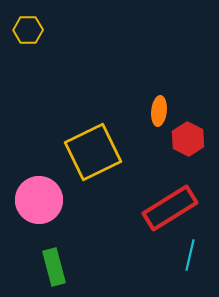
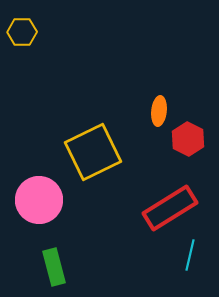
yellow hexagon: moved 6 px left, 2 px down
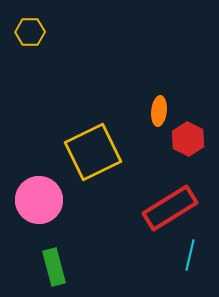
yellow hexagon: moved 8 px right
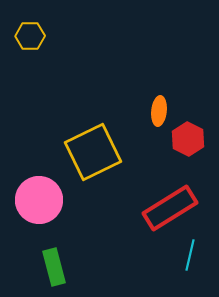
yellow hexagon: moved 4 px down
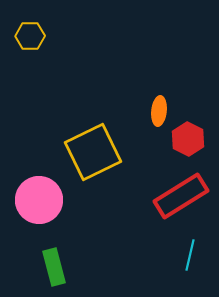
red rectangle: moved 11 px right, 12 px up
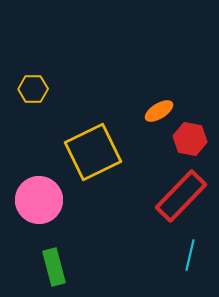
yellow hexagon: moved 3 px right, 53 px down
orange ellipse: rotated 52 degrees clockwise
red hexagon: moved 2 px right; rotated 16 degrees counterclockwise
red rectangle: rotated 14 degrees counterclockwise
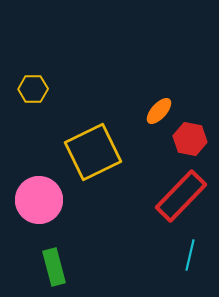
orange ellipse: rotated 16 degrees counterclockwise
